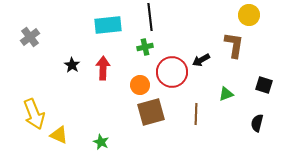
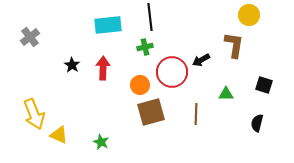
green triangle: rotated 21 degrees clockwise
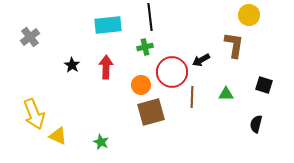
red arrow: moved 3 px right, 1 px up
orange circle: moved 1 px right
brown line: moved 4 px left, 17 px up
black semicircle: moved 1 px left, 1 px down
yellow triangle: moved 1 px left, 1 px down
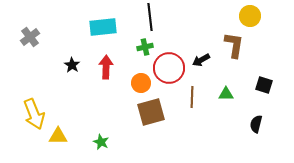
yellow circle: moved 1 px right, 1 px down
cyan rectangle: moved 5 px left, 2 px down
red circle: moved 3 px left, 4 px up
orange circle: moved 2 px up
yellow triangle: rotated 24 degrees counterclockwise
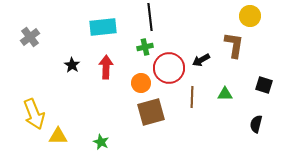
green triangle: moved 1 px left
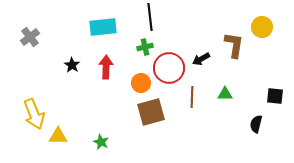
yellow circle: moved 12 px right, 11 px down
black arrow: moved 1 px up
black square: moved 11 px right, 11 px down; rotated 12 degrees counterclockwise
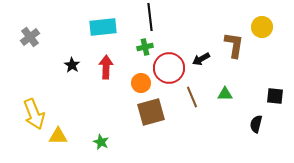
brown line: rotated 25 degrees counterclockwise
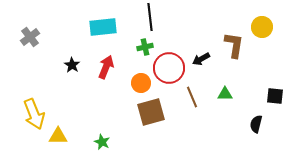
red arrow: rotated 20 degrees clockwise
green star: moved 1 px right
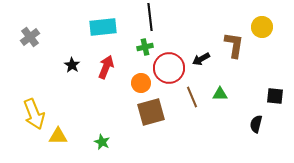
green triangle: moved 5 px left
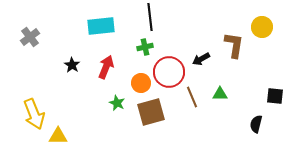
cyan rectangle: moved 2 px left, 1 px up
red circle: moved 4 px down
green star: moved 15 px right, 39 px up
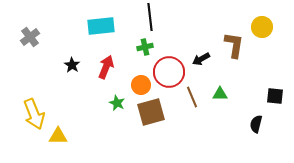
orange circle: moved 2 px down
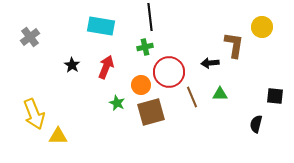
cyan rectangle: rotated 16 degrees clockwise
black arrow: moved 9 px right, 4 px down; rotated 24 degrees clockwise
